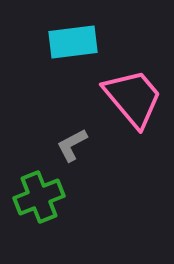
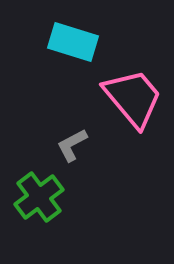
cyan rectangle: rotated 24 degrees clockwise
green cross: rotated 15 degrees counterclockwise
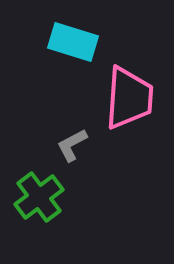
pink trapezoid: moved 4 px left; rotated 44 degrees clockwise
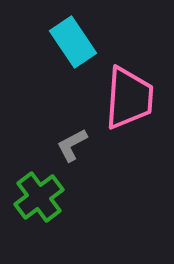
cyan rectangle: rotated 39 degrees clockwise
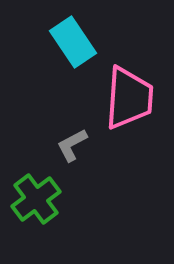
green cross: moved 3 px left, 2 px down
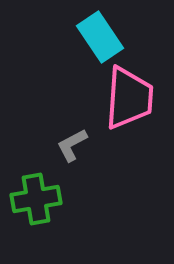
cyan rectangle: moved 27 px right, 5 px up
green cross: rotated 27 degrees clockwise
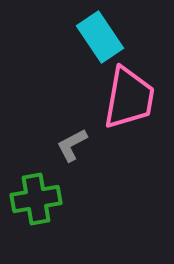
pink trapezoid: rotated 6 degrees clockwise
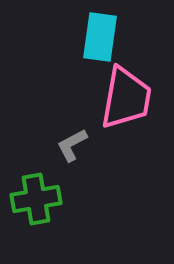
cyan rectangle: rotated 42 degrees clockwise
pink trapezoid: moved 3 px left
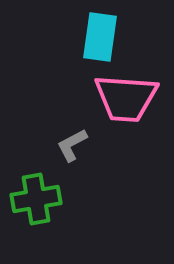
pink trapezoid: rotated 84 degrees clockwise
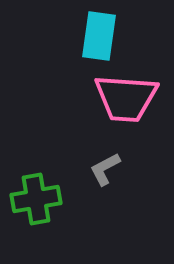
cyan rectangle: moved 1 px left, 1 px up
gray L-shape: moved 33 px right, 24 px down
